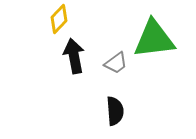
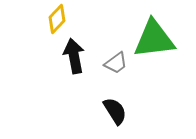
yellow diamond: moved 2 px left
black semicircle: rotated 28 degrees counterclockwise
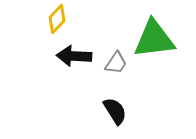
black arrow: rotated 76 degrees counterclockwise
gray trapezoid: rotated 20 degrees counterclockwise
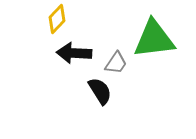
black arrow: moved 3 px up
black semicircle: moved 15 px left, 20 px up
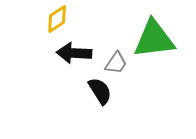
yellow diamond: rotated 12 degrees clockwise
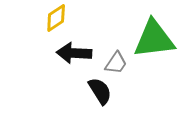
yellow diamond: moved 1 px left, 1 px up
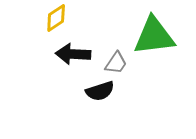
green triangle: moved 3 px up
black arrow: moved 1 px left, 1 px down
black semicircle: rotated 104 degrees clockwise
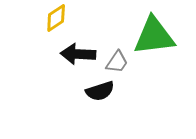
black arrow: moved 5 px right
gray trapezoid: moved 1 px right, 1 px up
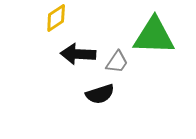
green triangle: rotated 9 degrees clockwise
black semicircle: moved 3 px down
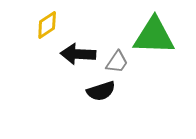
yellow diamond: moved 9 px left, 7 px down
black semicircle: moved 1 px right, 3 px up
